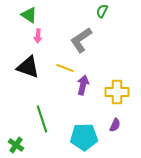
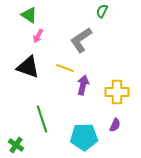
pink arrow: rotated 24 degrees clockwise
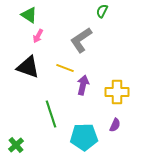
green line: moved 9 px right, 5 px up
green cross: rotated 14 degrees clockwise
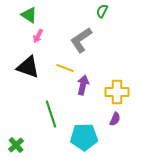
purple semicircle: moved 6 px up
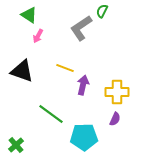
gray L-shape: moved 12 px up
black triangle: moved 6 px left, 4 px down
green line: rotated 36 degrees counterclockwise
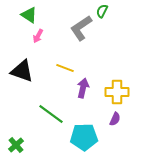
purple arrow: moved 3 px down
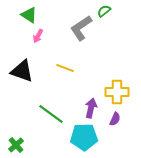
green semicircle: moved 2 px right; rotated 24 degrees clockwise
purple arrow: moved 8 px right, 20 px down
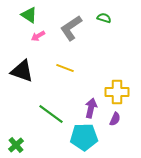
green semicircle: moved 7 px down; rotated 56 degrees clockwise
gray L-shape: moved 10 px left
pink arrow: rotated 32 degrees clockwise
